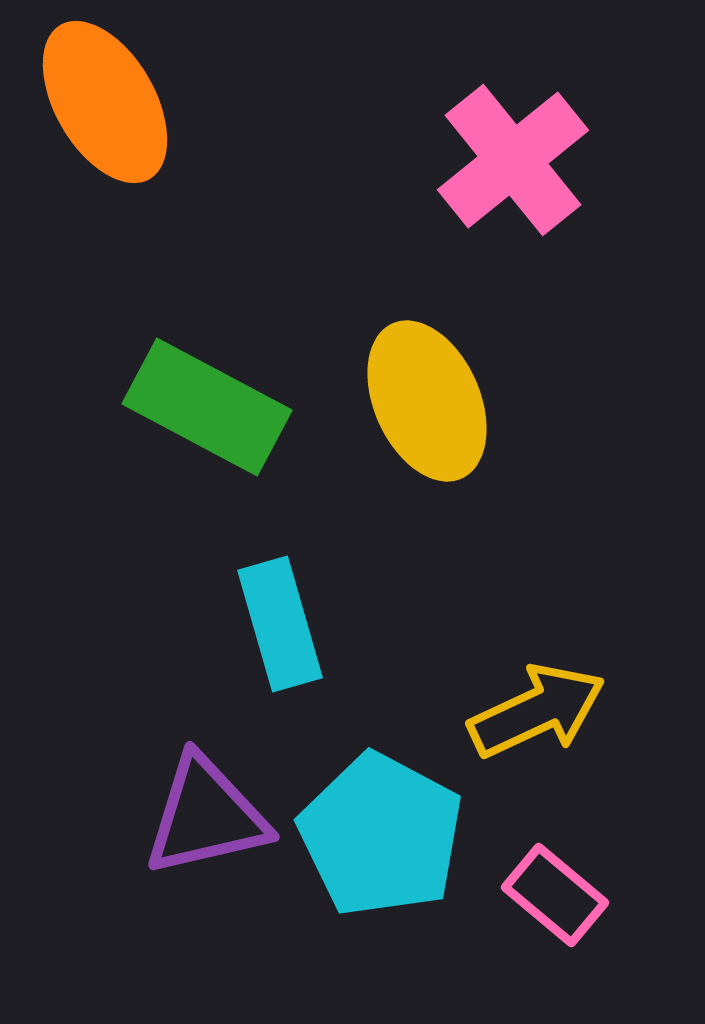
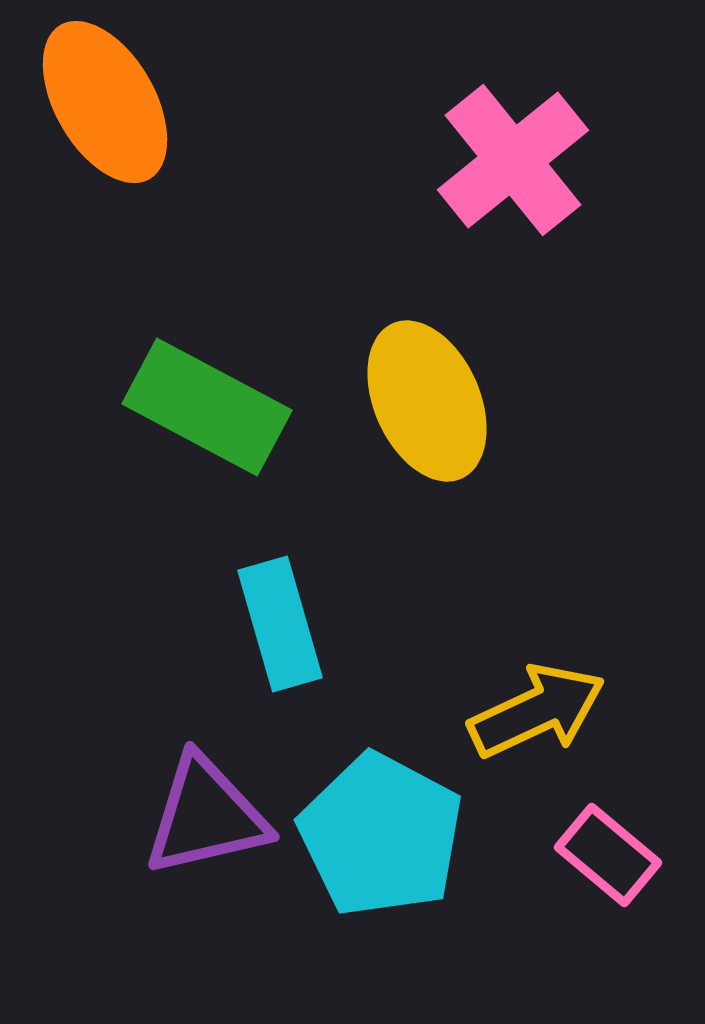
pink rectangle: moved 53 px right, 40 px up
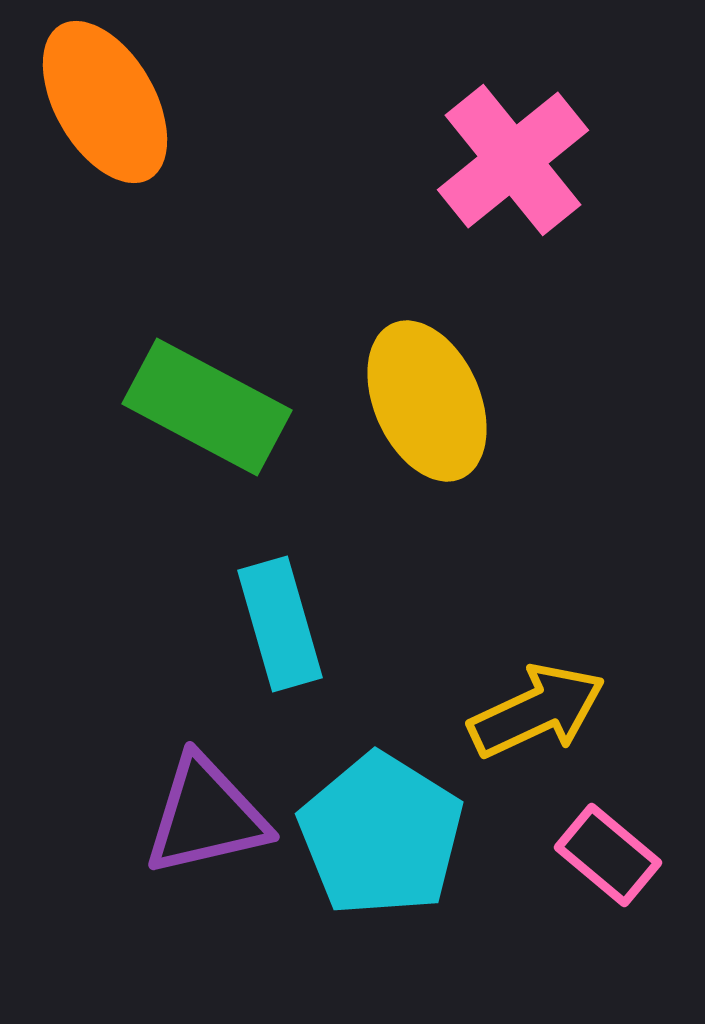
cyan pentagon: rotated 4 degrees clockwise
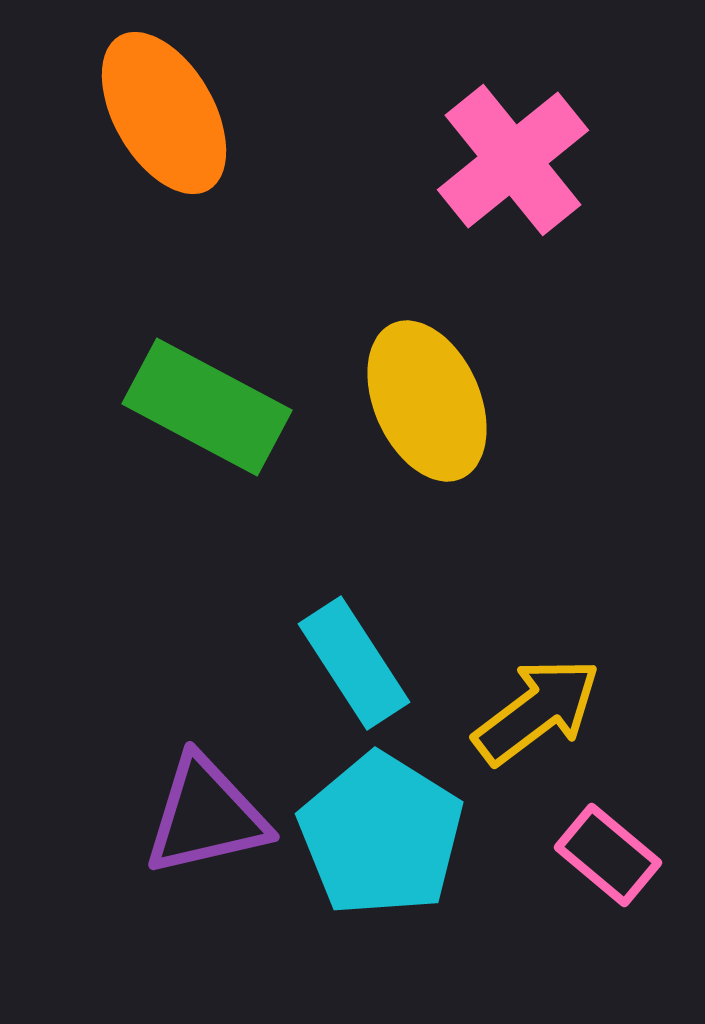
orange ellipse: moved 59 px right, 11 px down
cyan rectangle: moved 74 px right, 39 px down; rotated 17 degrees counterclockwise
yellow arrow: rotated 12 degrees counterclockwise
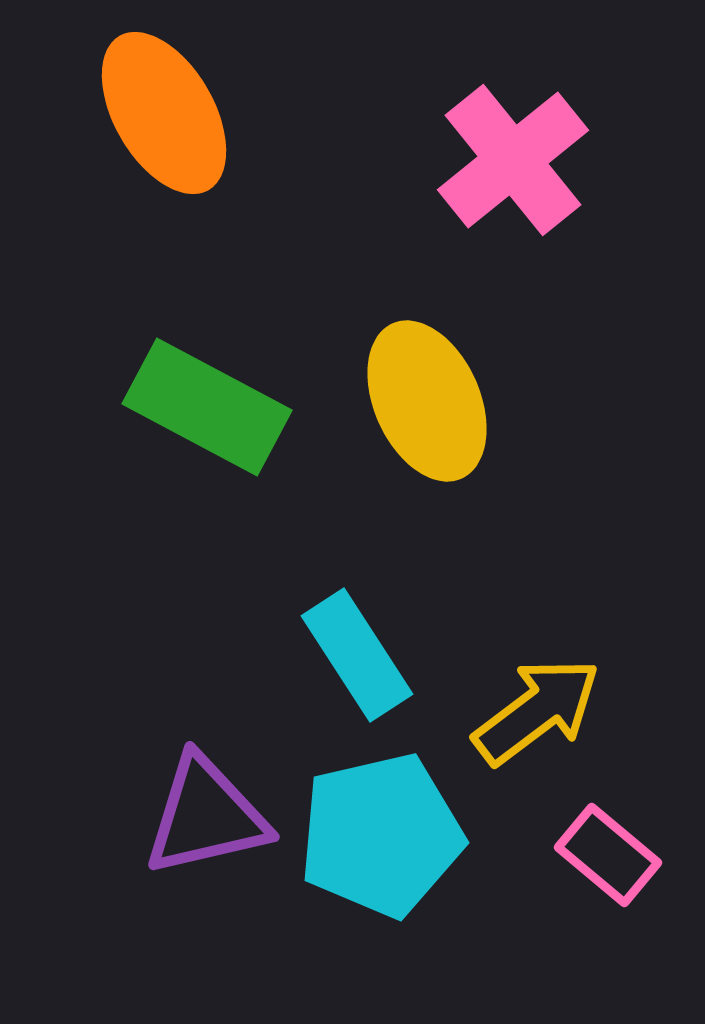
cyan rectangle: moved 3 px right, 8 px up
cyan pentagon: rotated 27 degrees clockwise
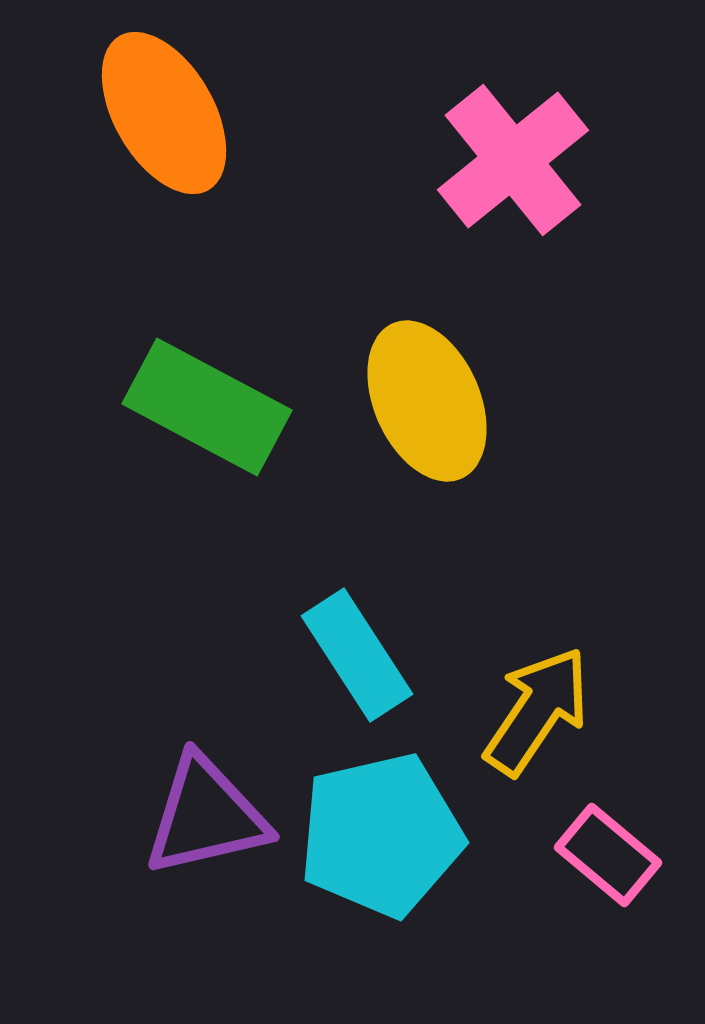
yellow arrow: rotated 19 degrees counterclockwise
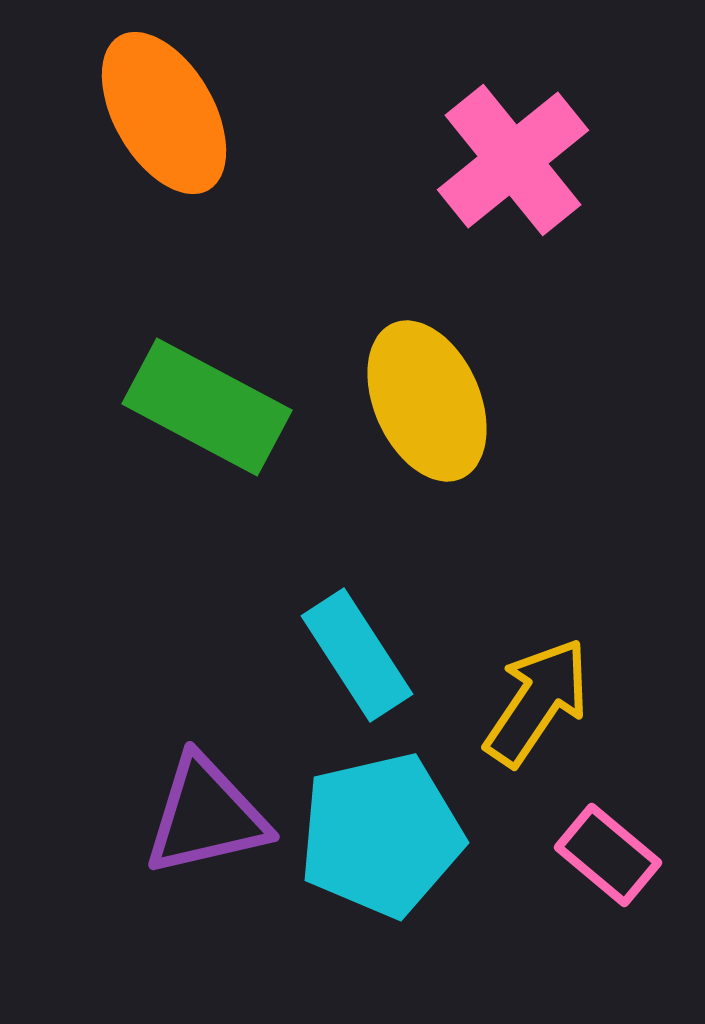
yellow arrow: moved 9 px up
